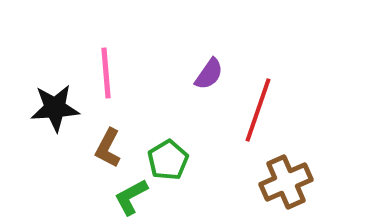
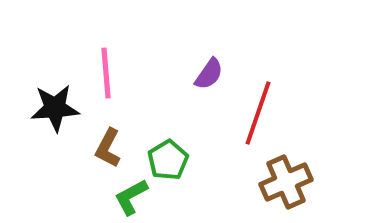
red line: moved 3 px down
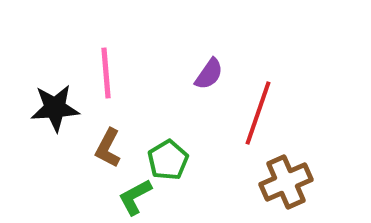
green L-shape: moved 4 px right
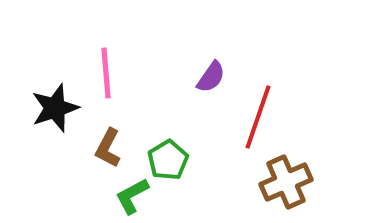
purple semicircle: moved 2 px right, 3 px down
black star: rotated 15 degrees counterclockwise
red line: moved 4 px down
green L-shape: moved 3 px left, 1 px up
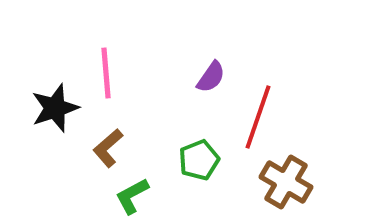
brown L-shape: rotated 21 degrees clockwise
green pentagon: moved 31 px right; rotated 9 degrees clockwise
brown cross: rotated 36 degrees counterclockwise
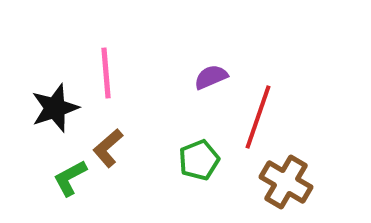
purple semicircle: rotated 148 degrees counterclockwise
green L-shape: moved 62 px left, 18 px up
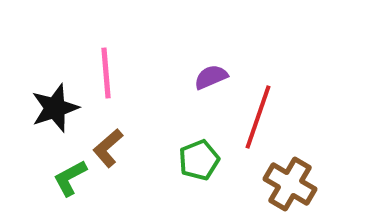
brown cross: moved 4 px right, 2 px down
